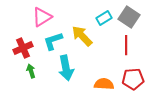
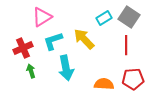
yellow arrow: moved 2 px right, 3 px down
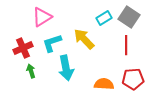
cyan L-shape: moved 1 px left, 2 px down
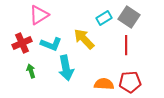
pink triangle: moved 3 px left, 2 px up
cyan L-shape: moved 1 px left, 1 px down; rotated 140 degrees counterclockwise
red cross: moved 1 px left, 5 px up
red pentagon: moved 3 px left, 3 px down
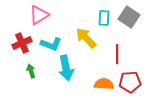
cyan rectangle: rotated 56 degrees counterclockwise
yellow arrow: moved 2 px right, 1 px up
red line: moved 9 px left, 9 px down
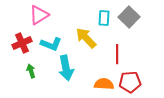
gray square: rotated 10 degrees clockwise
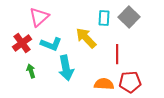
pink triangle: moved 2 px down; rotated 10 degrees counterclockwise
red cross: rotated 12 degrees counterclockwise
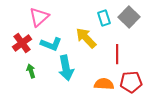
cyan rectangle: rotated 21 degrees counterclockwise
red pentagon: moved 1 px right
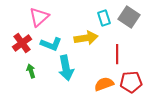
gray square: rotated 10 degrees counterclockwise
yellow arrow: rotated 125 degrees clockwise
orange semicircle: rotated 24 degrees counterclockwise
